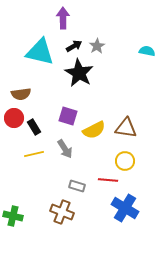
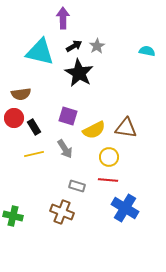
yellow circle: moved 16 px left, 4 px up
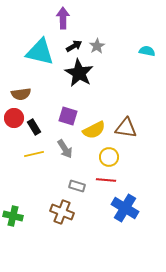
red line: moved 2 px left
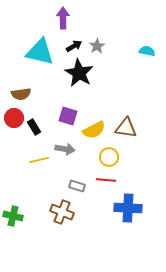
gray arrow: rotated 48 degrees counterclockwise
yellow line: moved 5 px right, 6 px down
blue cross: moved 3 px right; rotated 28 degrees counterclockwise
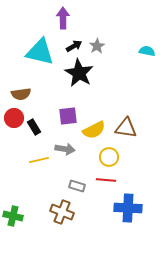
purple square: rotated 24 degrees counterclockwise
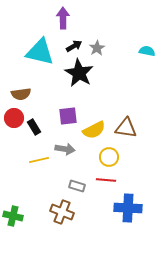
gray star: moved 2 px down
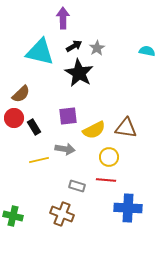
brown semicircle: rotated 36 degrees counterclockwise
brown cross: moved 2 px down
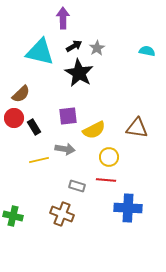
brown triangle: moved 11 px right
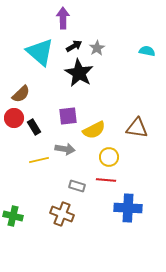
cyan triangle: rotated 28 degrees clockwise
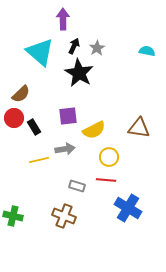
purple arrow: moved 1 px down
black arrow: rotated 35 degrees counterclockwise
brown triangle: moved 2 px right
gray arrow: rotated 18 degrees counterclockwise
blue cross: rotated 28 degrees clockwise
brown cross: moved 2 px right, 2 px down
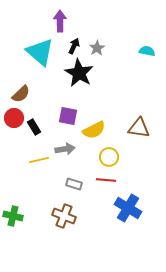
purple arrow: moved 3 px left, 2 px down
purple square: rotated 18 degrees clockwise
gray rectangle: moved 3 px left, 2 px up
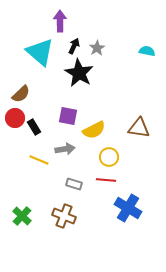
red circle: moved 1 px right
yellow line: rotated 36 degrees clockwise
green cross: moved 9 px right; rotated 30 degrees clockwise
